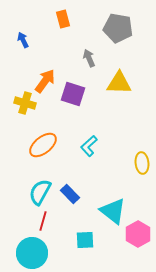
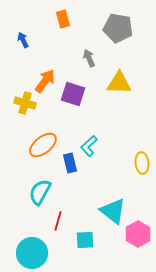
blue rectangle: moved 31 px up; rotated 30 degrees clockwise
red line: moved 15 px right
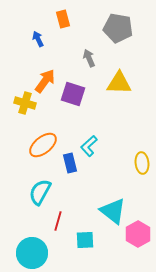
blue arrow: moved 15 px right, 1 px up
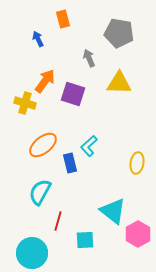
gray pentagon: moved 1 px right, 5 px down
yellow ellipse: moved 5 px left; rotated 15 degrees clockwise
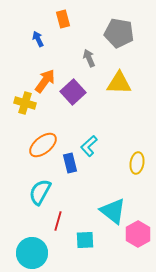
purple square: moved 2 px up; rotated 30 degrees clockwise
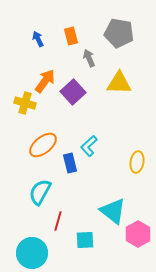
orange rectangle: moved 8 px right, 17 px down
yellow ellipse: moved 1 px up
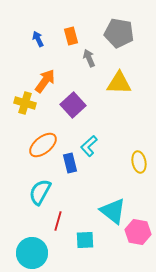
purple square: moved 13 px down
yellow ellipse: moved 2 px right; rotated 20 degrees counterclockwise
pink hexagon: moved 2 px up; rotated 20 degrees counterclockwise
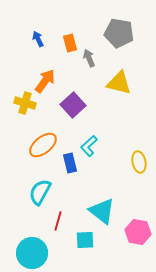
orange rectangle: moved 1 px left, 7 px down
yellow triangle: rotated 12 degrees clockwise
cyan triangle: moved 11 px left
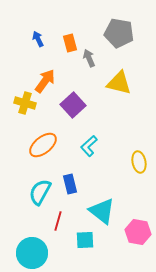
blue rectangle: moved 21 px down
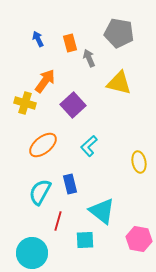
pink hexagon: moved 1 px right, 7 px down
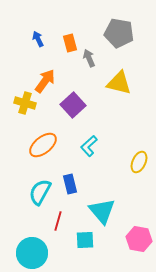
yellow ellipse: rotated 35 degrees clockwise
cyan triangle: rotated 12 degrees clockwise
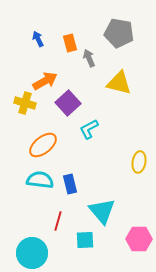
orange arrow: rotated 25 degrees clockwise
purple square: moved 5 px left, 2 px up
cyan L-shape: moved 17 px up; rotated 15 degrees clockwise
yellow ellipse: rotated 15 degrees counterclockwise
cyan semicircle: moved 12 px up; rotated 68 degrees clockwise
pink hexagon: rotated 10 degrees counterclockwise
